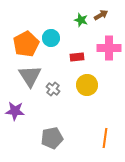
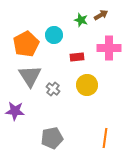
cyan circle: moved 3 px right, 3 px up
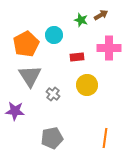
gray cross: moved 5 px down
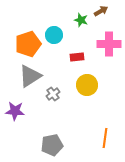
brown arrow: moved 4 px up
orange pentagon: moved 2 px right; rotated 10 degrees clockwise
pink cross: moved 4 px up
gray triangle: rotated 30 degrees clockwise
gray cross: rotated 16 degrees clockwise
gray pentagon: moved 7 px down
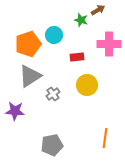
brown arrow: moved 3 px left, 1 px up
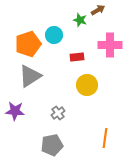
green star: moved 1 px left
pink cross: moved 1 px right, 1 px down
gray cross: moved 5 px right, 19 px down
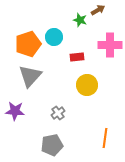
cyan circle: moved 2 px down
gray triangle: rotated 15 degrees counterclockwise
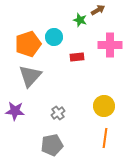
yellow circle: moved 17 px right, 21 px down
